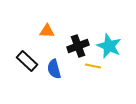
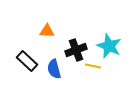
black cross: moved 2 px left, 4 px down
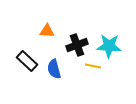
cyan star: rotated 20 degrees counterclockwise
black cross: moved 1 px right, 5 px up
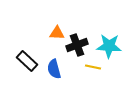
orange triangle: moved 10 px right, 2 px down
yellow line: moved 1 px down
